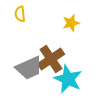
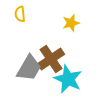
gray trapezoid: rotated 36 degrees counterclockwise
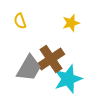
yellow semicircle: moved 7 px down; rotated 14 degrees counterclockwise
cyan star: rotated 28 degrees clockwise
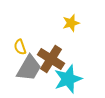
yellow semicircle: moved 26 px down
brown cross: rotated 24 degrees counterclockwise
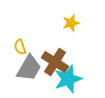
brown cross: moved 4 px right, 3 px down
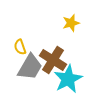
brown cross: moved 2 px left, 2 px up
gray trapezoid: moved 1 px right, 1 px up
cyan star: rotated 8 degrees counterclockwise
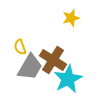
yellow star: moved 5 px up
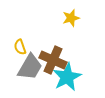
brown cross: rotated 8 degrees counterclockwise
cyan star: moved 1 px left, 2 px up
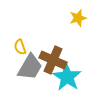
yellow star: moved 7 px right
cyan star: rotated 12 degrees counterclockwise
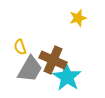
gray trapezoid: moved 2 px down
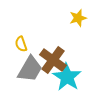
yellow semicircle: moved 1 px right, 3 px up
brown cross: rotated 12 degrees clockwise
